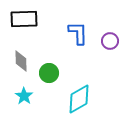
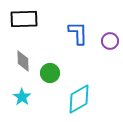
gray diamond: moved 2 px right
green circle: moved 1 px right
cyan star: moved 2 px left, 1 px down
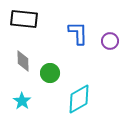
black rectangle: rotated 8 degrees clockwise
cyan star: moved 4 px down
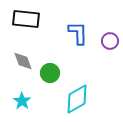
black rectangle: moved 2 px right
gray diamond: rotated 20 degrees counterclockwise
cyan diamond: moved 2 px left
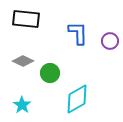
gray diamond: rotated 45 degrees counterclockwise
cyan star: moved 4 px down
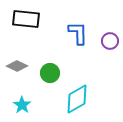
gray diamond: moved 6 px left, 5 px down
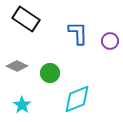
black rectangle: rotated 28 degrees clockwise
cyan diamond: rotated 8 degrees clockwise
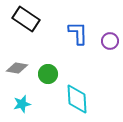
gray diamond: moved 2 px down; rotated 15 degrees counterclockwise
green circle: moved 2 px left, 1 px down
cyan diamond: rotated 72 degrees counterclockwise
cyan star: moved 1 px up; rotated 24 degrees clockwise
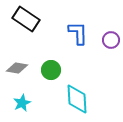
purple circle: moved 1 px right, 1 px up
green circle: moved 3 px right, 4 px up
cyan star: moved 1 px up; rotated 12 degrees counterclockwise
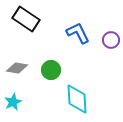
blue L-shape: rotated 25 degrees counterclockwise
cyan star: moved 9 px left, 1 px up
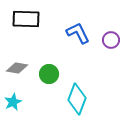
black rectangle: rotated 32 degrees counterclockwise
green circle: moved 2 px left, 4 px down
cyan diamond: rotated 24 degrees clockwise
